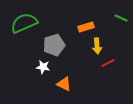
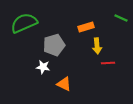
red line: rotated 24 degrees clockwise
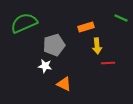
white star: moved 2 px right, 1 px up
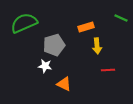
red line: moved 7 px down
